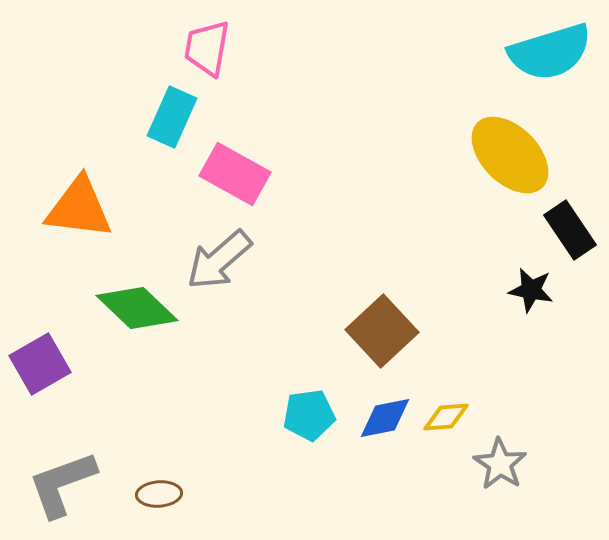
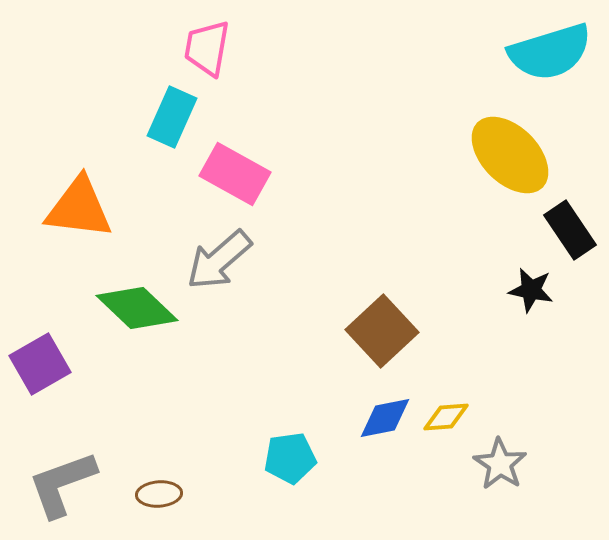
cyan pentagon: moved 19 px left, 43 px down
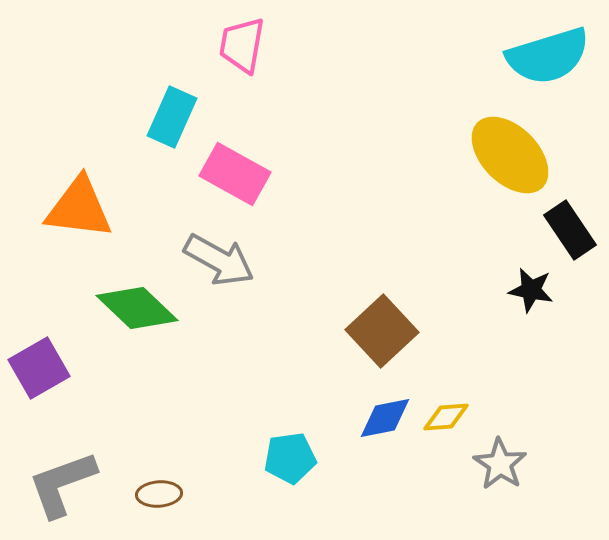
pink trapezoid: moved 35 px right, 3 px up
cyan semicircle: moved 2 px left, 4 px down
gray arrow: rotated 110 degrees counterclockwise
purple square: moved 1 px left, 4 px down
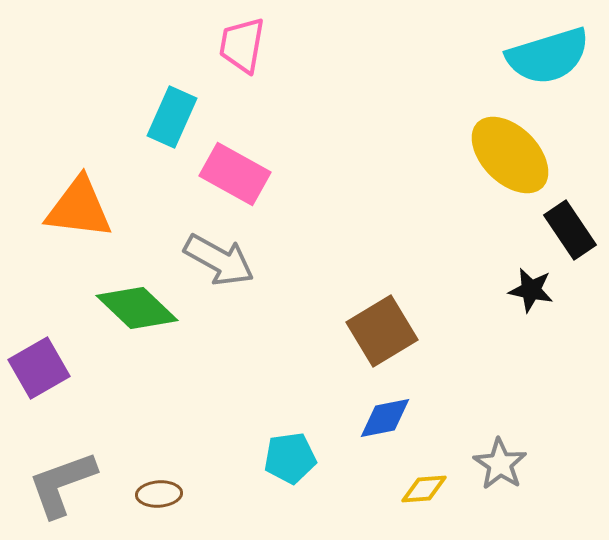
brown square: rotated 12 degrees clockwise
yellow diamond: moved 22 px left, 72 px down
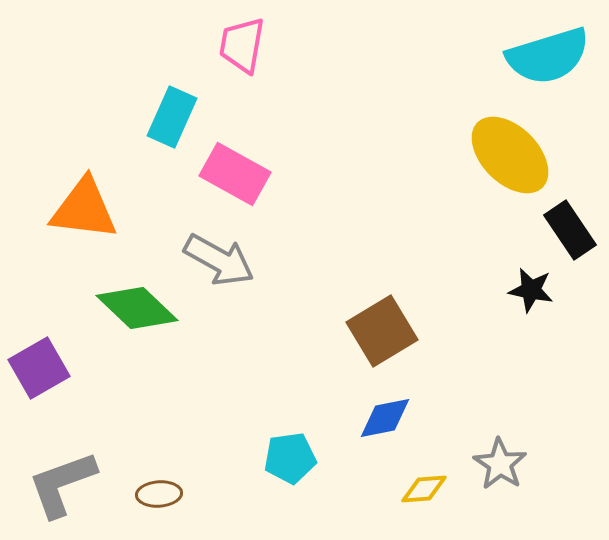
orange triangle: moved 5 px right, 1 px down
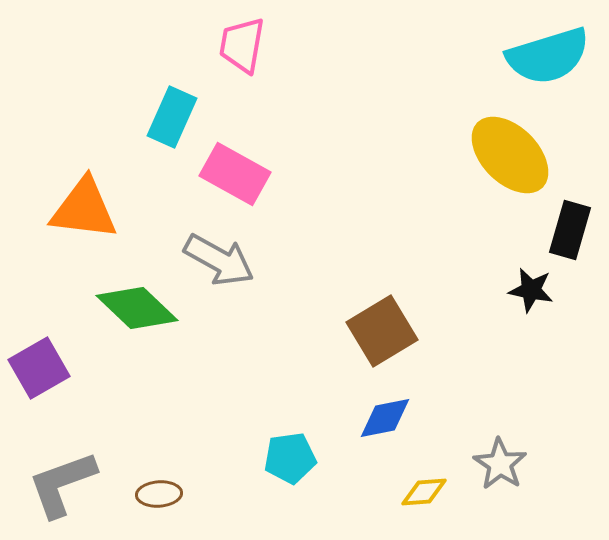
black rectangle: rotated 50 degrees clockwise
yellow diamond: moved 3 px down
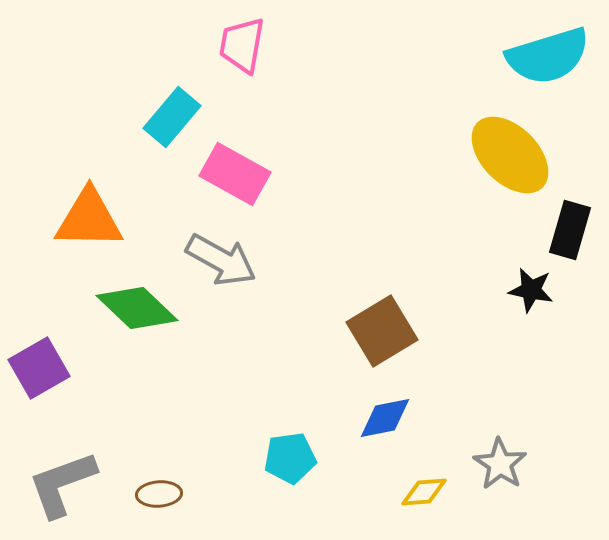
cyan rectangle: rotated 16 degrees clockwise
orange triangle: moved 5 px right, 10 px down; rotated 6 degrees counterclockwise
gray arrow: moved 2 px right
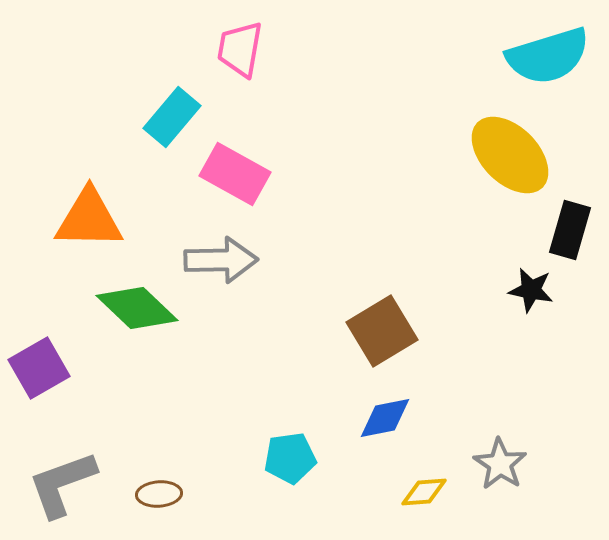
pink trapezoid: moved 2 px left, 4 px down
gray arrow: rotated 30 degrees counterclockwise
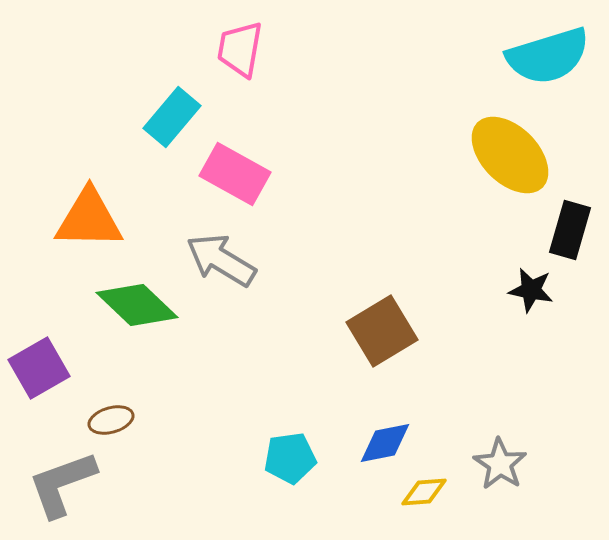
gray arrow: rotated 148 degrees counterclockwise
green diamond: moved 3 px up
blue diamond: moved 25 px down
brown ellipse: moved 48 px left, 74 px up; rotated 12 degrees counterclockwise
